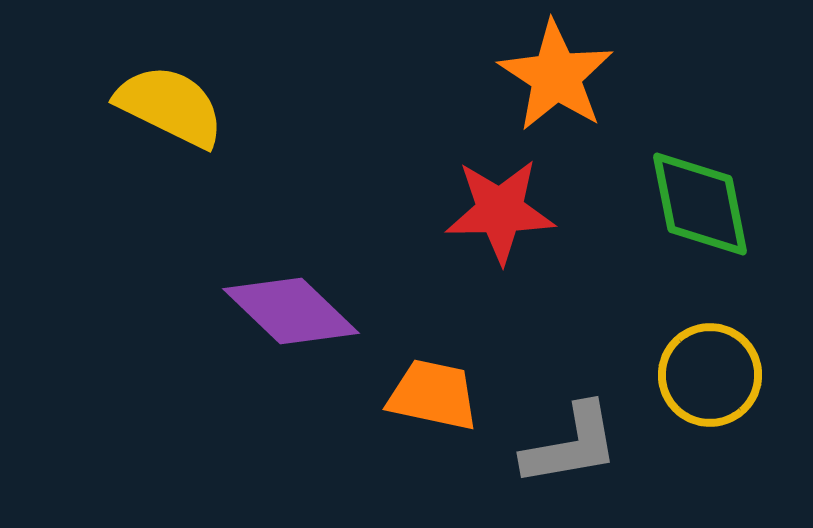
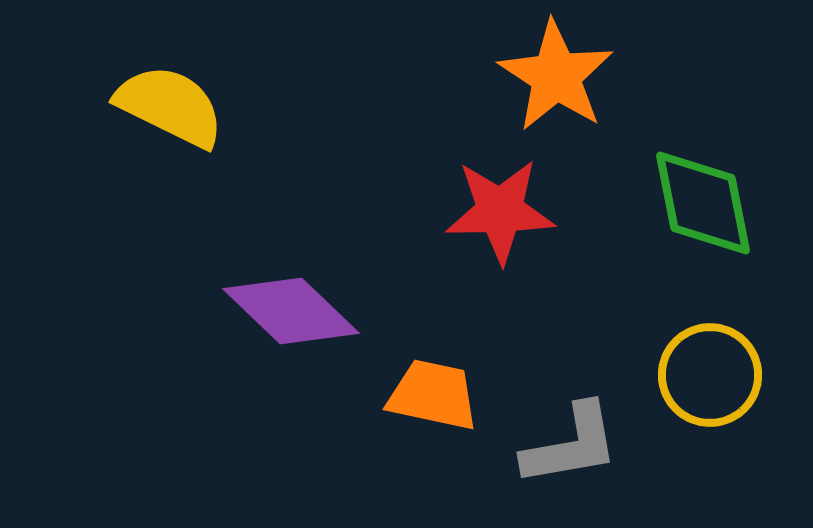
green diamond: moved 3 px right, 1 px up
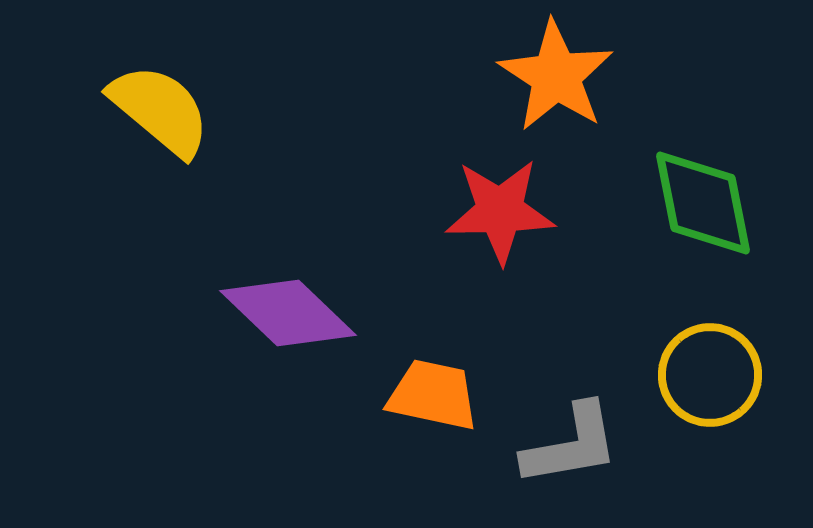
yellow semicircle: moved 10 px left, 4 px down; rotated 14 degrees clockwise
purple diamond: moved 3 px left, 2 px down
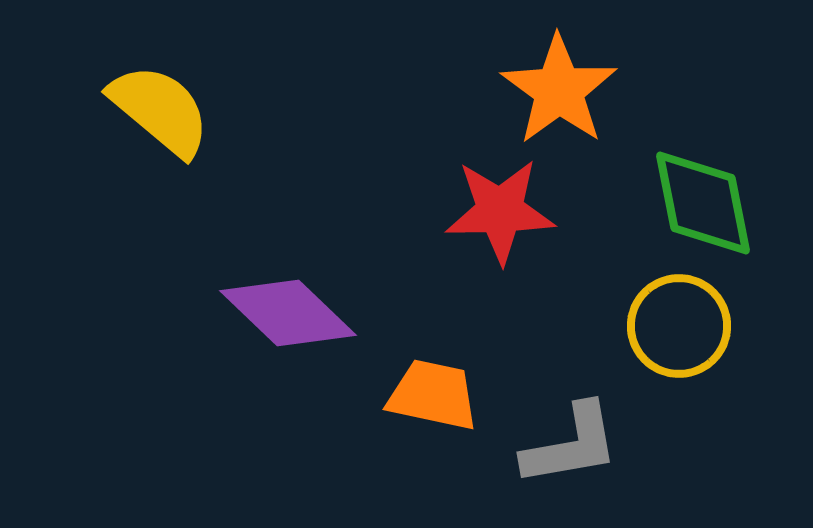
orange star: moved 3 px right, 14 px down; rotated 3 degrees clockwise
yellow circle: moved 31 px left, 49 px up
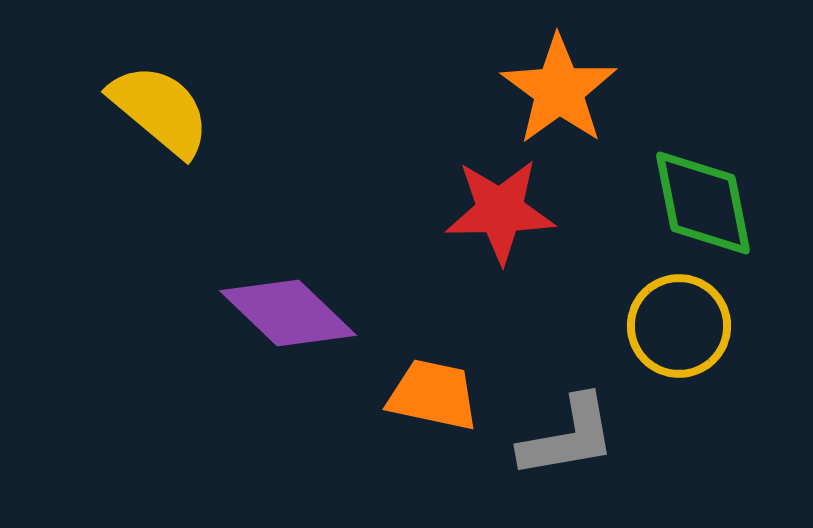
gray L-shape: moved 3 px left, 8 px up
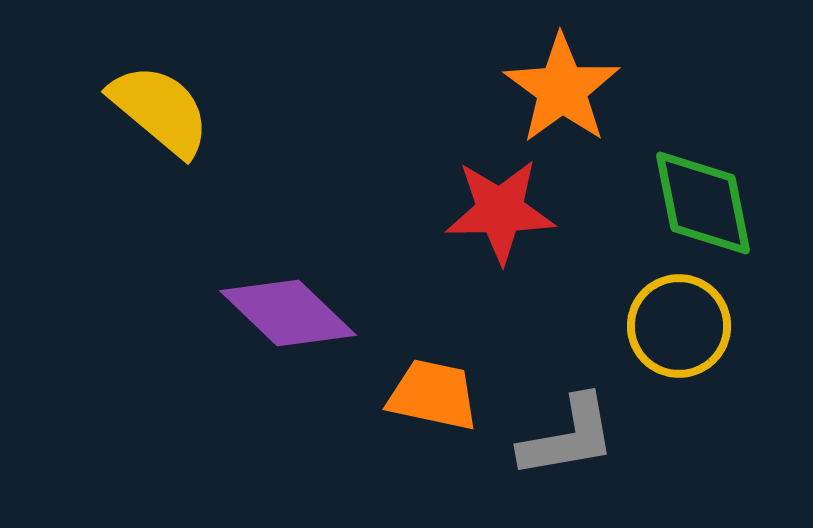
orange star: moved 3 px right, 1 px up
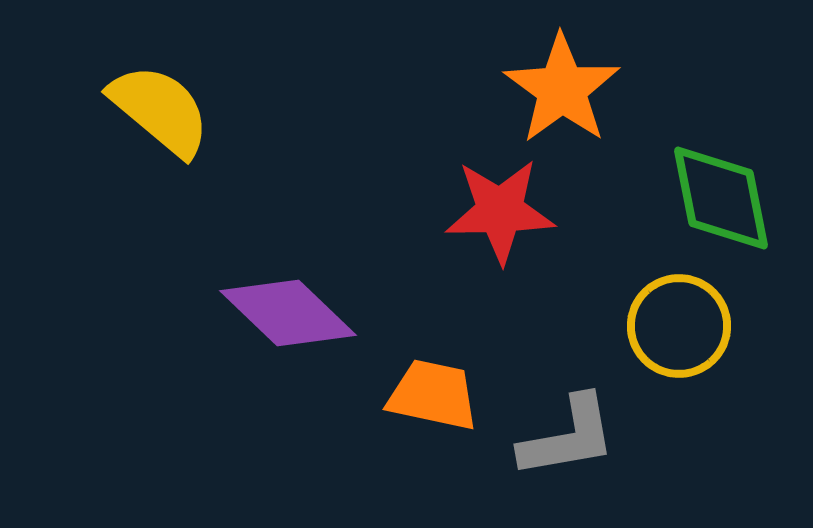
green diamond: moved 18 px right, 5 px up
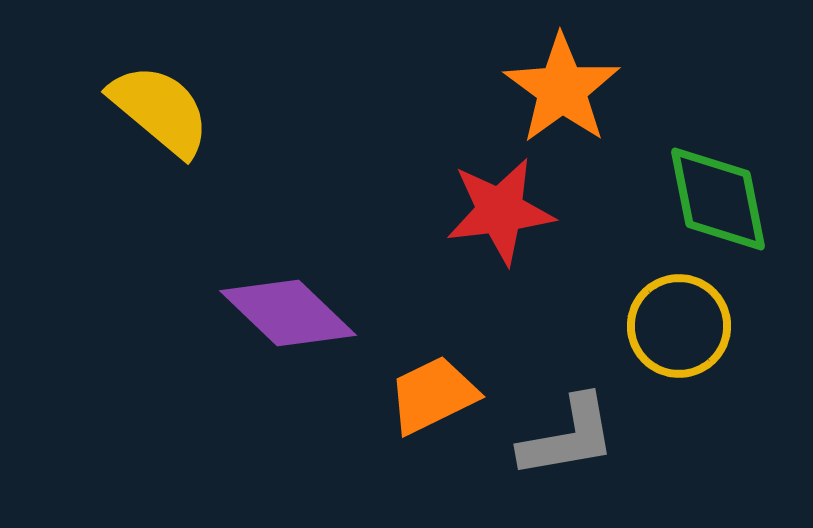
green diamond: moved 3 px left, 1 px down
red star: rotated 6 degrees counterclockwise
orange trapezoid: rotated 38 degrees counterclockwise
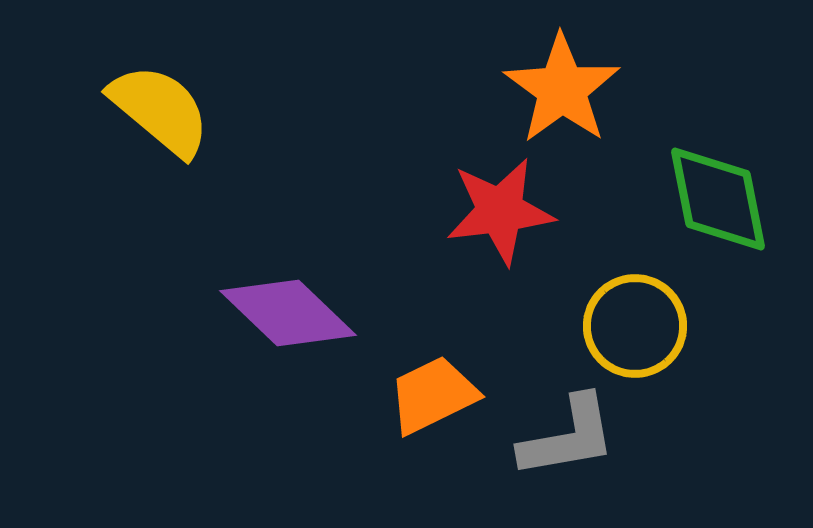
yellow circle: moved 44 px left
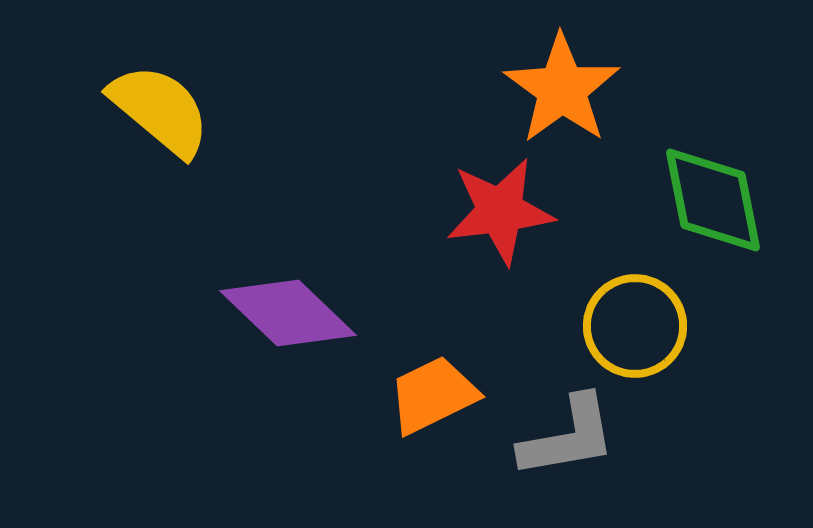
green diamond: moved 5 px left, 1 px down
